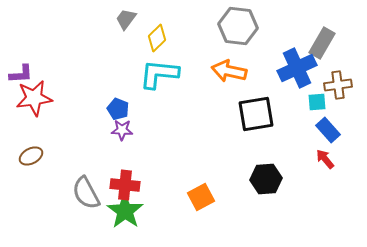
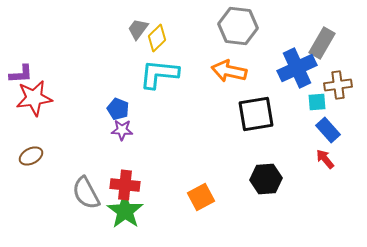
gray trapezoid: moved 12 px right, 10 px down
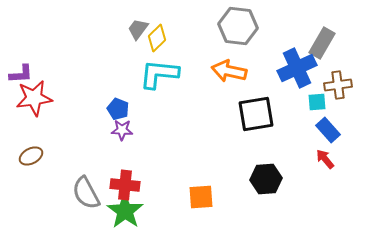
orange square: rotated 24 degrees clockwise
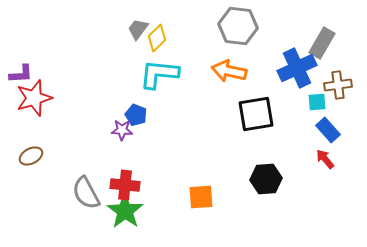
red star: rotated 9 degrees counterclockwise
blue pentagon: moved 18 px right, 6 px down
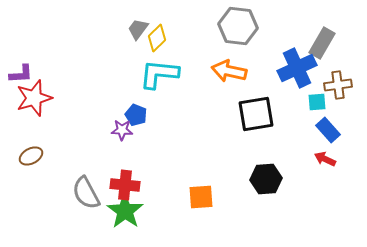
red arrow: rotated 25 degrees counterclockwise
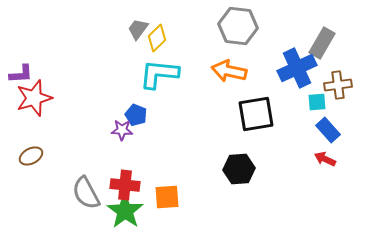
black hexagon: moved 27 px left, 10 px up
orange square: moved 34 px left
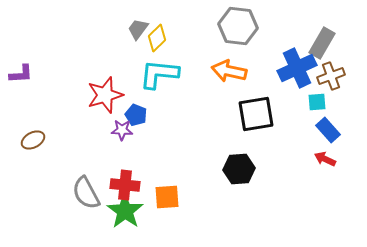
brown cross: moved 7 px left, 9 px up; rotated 12 degrees counterclockwise
red star: moved 71 px right, 3 px up
brown ellipse: moved 2 px right, 16 px up
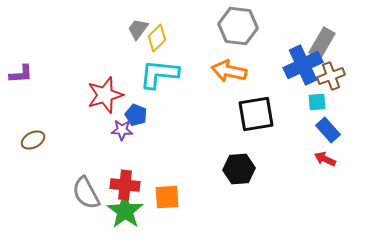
blue cross: moved 6 px right, 3 px up
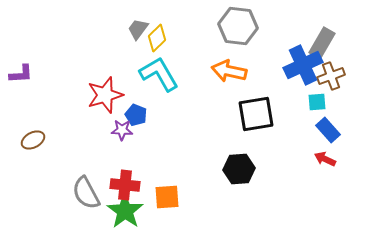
cyan L-shape: rotated 54 degrees clockwise
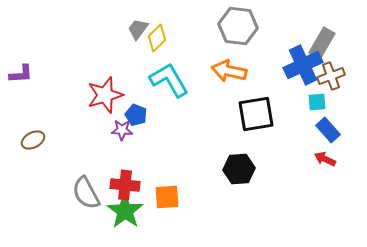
cyan L-shape: moved 10 px right, 6 px down
